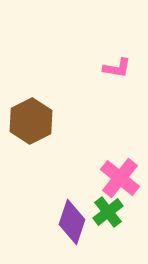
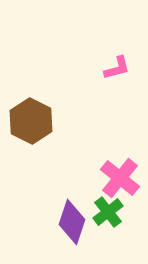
pink L-shape: rotated 24 degrees counterclockwise
brown hexagon: rotated 6 degrees counterclockwise
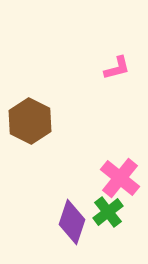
brown hexagon: moved 1 px left
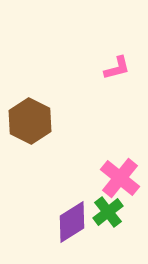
purple diamond: rotated 39 degrees clockwise
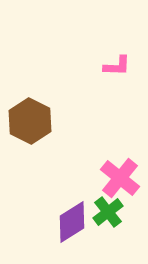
pink L-shape: moved 2 px up; rotated 16 degrees clockwise
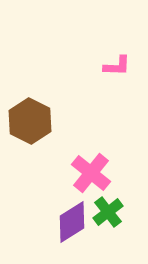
pink cross: moved 29 px left, 5 px up
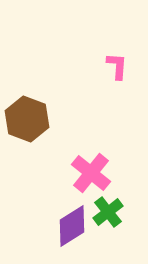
pink L-shape: rotated 88 degrees counterclockwise
brown hexagon: moved 3 px left, 2 px up; rotated 6 degrees counterclockwise
purple diamond: moved 4 px down
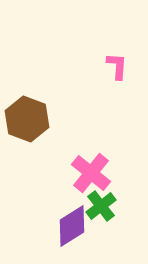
green cross: moved 7 px left, 6 px up
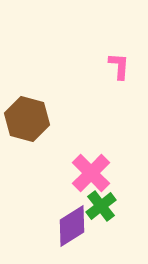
pink L-shape: moved 2 px right
brown hexagon: rotated 6 degrees counterclockwise
pink cross: rotated 6 degrees clockwise
